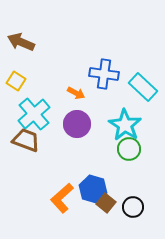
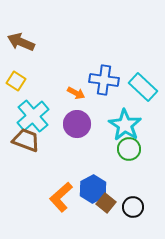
blue cross: moved 6 px down
cyan cross: moved 1 px left, 2 px down
blue hexagon: rotated 16 degrees clockwise
orange L-shape: moved 1 px left, 1 px up
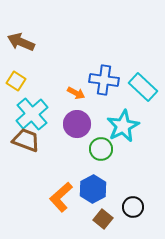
cyan cross: moved 1 px left, 2 px up
cyan star: moved 2 px left, 1 px down; rotated 12 degrees clockwise
green circle: moved 28 px left
brown square: moved 3 px left, 16 px down
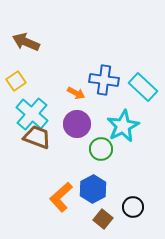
brown arrow: moved 5 px right
yellow square: rotated 24 degrees clockwise
cyan cross: rotated 8 degrees counterclockwise
brown trapezoid: moved 11 px right, 3 px up
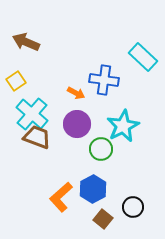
cyan rectangle: moved 30 px up
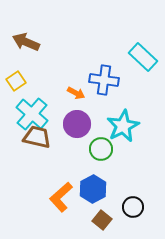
brown trapezoid: rotated 8 degrees counterclockwise
brown square: moved 1 px left, 1 px down
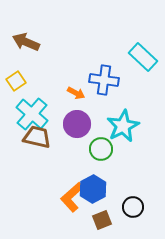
orange L-shape: moved 11 px right
brown square: rotated 30 degrees clockwise
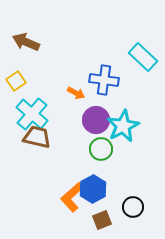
purple circle: moved 19 px right, 4 px up
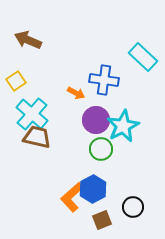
brown arrow: moved 2 px right, 2 px up
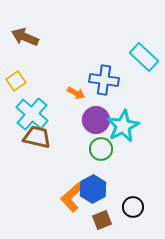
brown arrow: moved 3 px left, 3 px up
cyan rectangle: moved 1 px right
